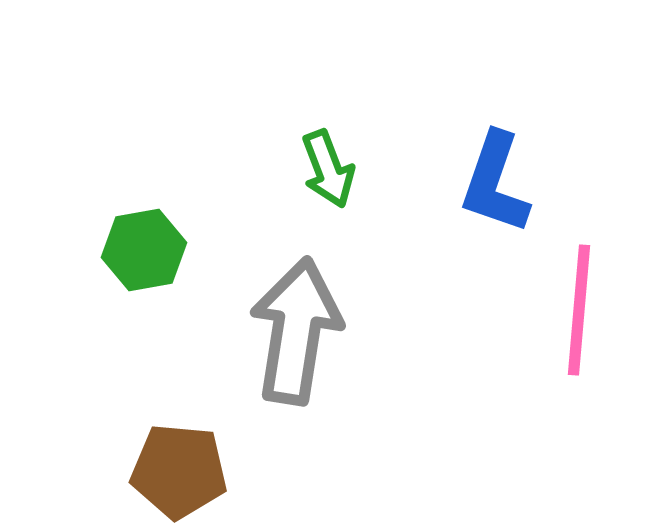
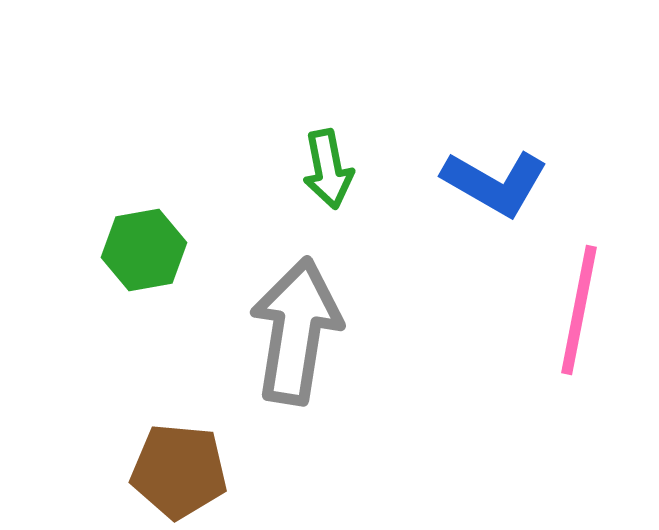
green arrow: rotated 10 degrees clockwise
blue L-shape: rotated 79 degrees counterclockwise
pink line: rotated 6 degrees clockwise
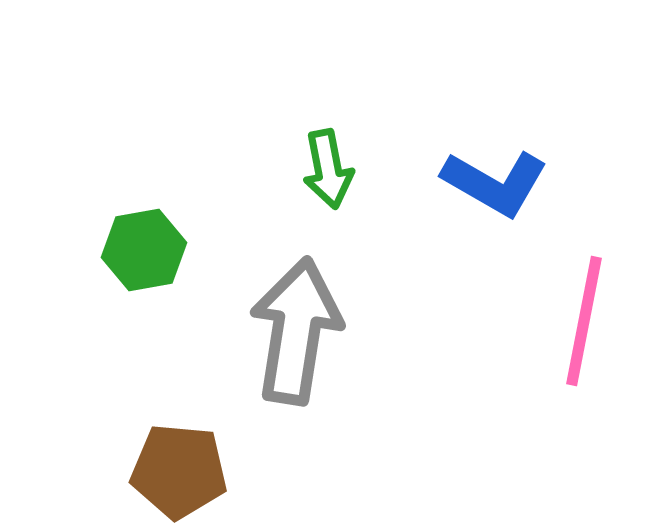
pink line: moved 5 px right, 11 px down
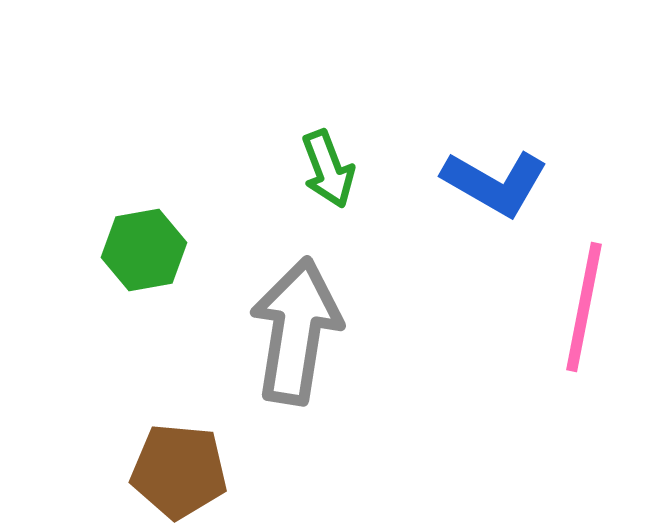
green arrow: rotated 10 degrees counterclockwise
pink line: moved 14 px up
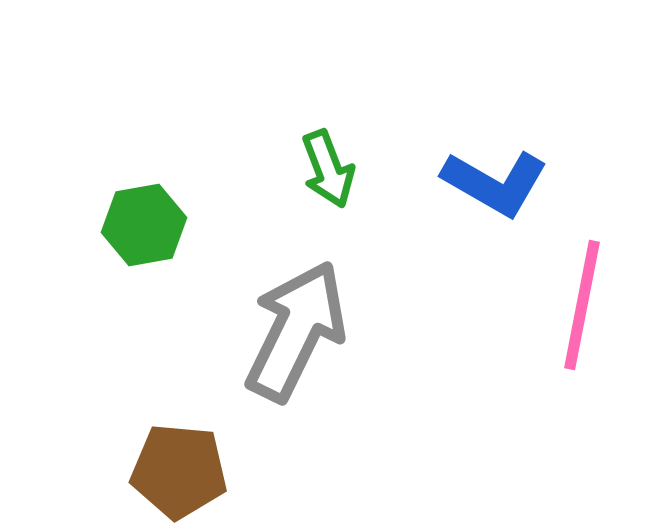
green hexagon: moved 25 px up
pink line: moved 2 px left, 2 px up
gray arrow: rotated 17 degrees clockwise
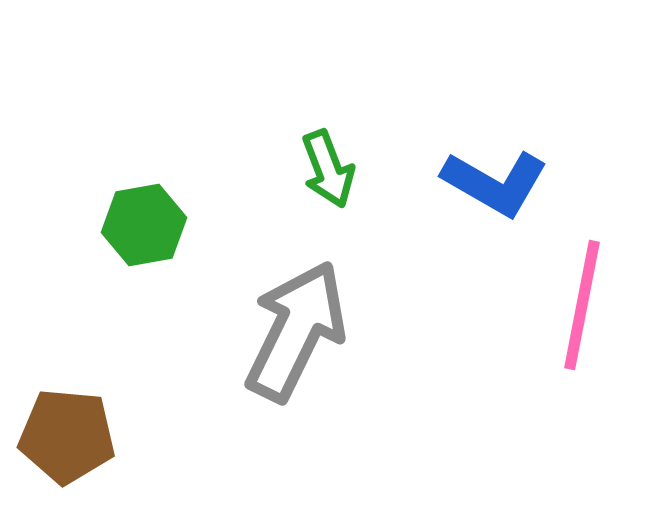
brown pentagon: moved 112 px left, 35 px up
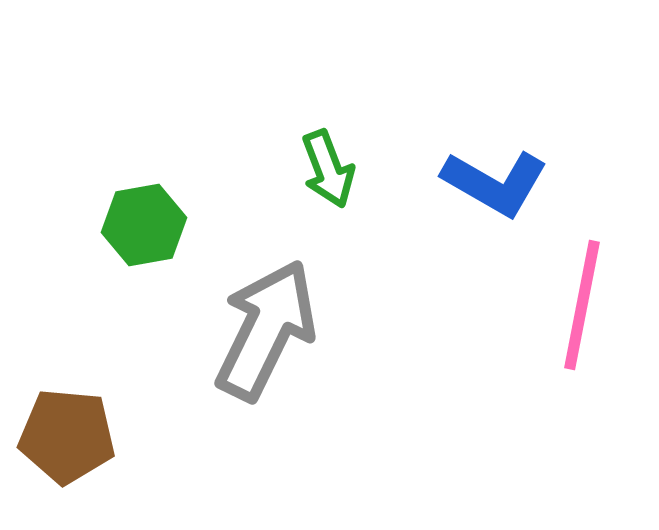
gray arrow: moved 30 px left, 1 px up
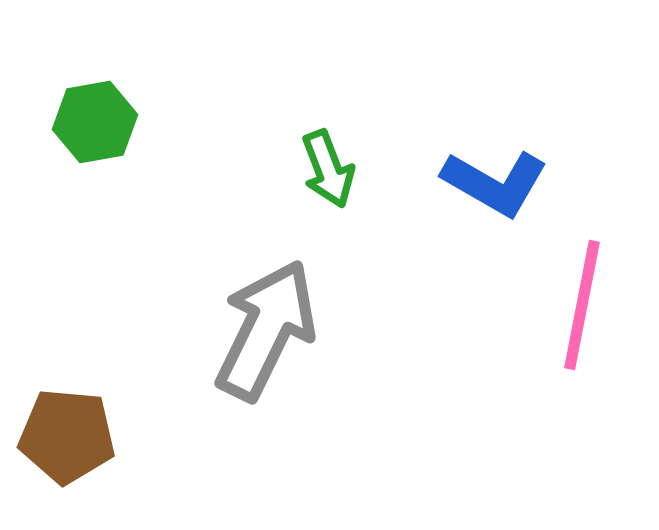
green hexagon: moved 49 px left, 103 px up
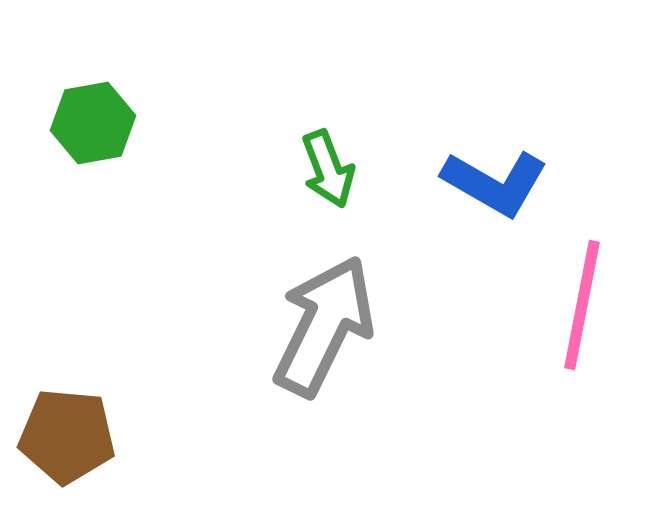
green hexagon: moved 2 px left, 1 px down
gray arrow: moved 58 px right, 4 px up
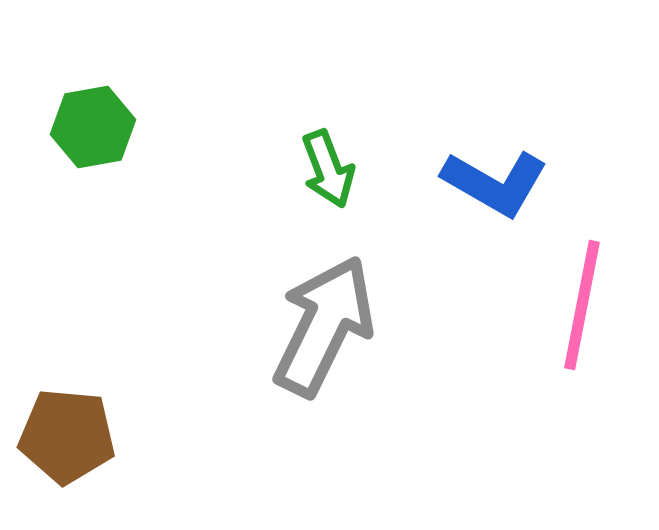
green hexagon: moved 4 px down
